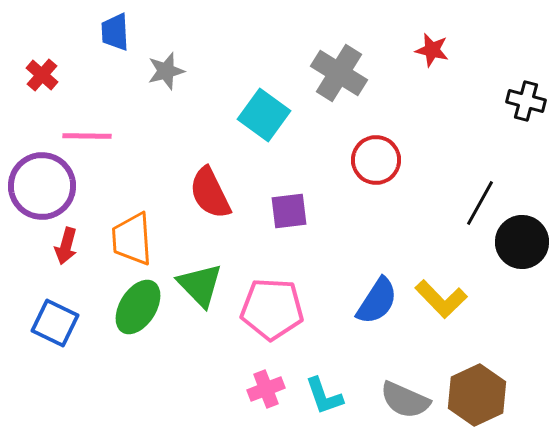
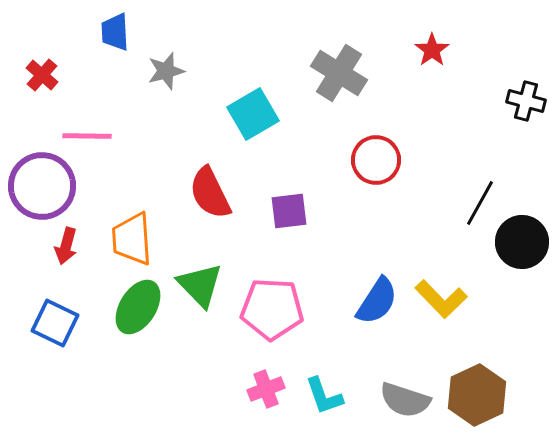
red star: rotated 24 degrees clockwise
cyan square: moved 11 px left, 1 px up; rotated 24 degrees clockwise
gray semicircle: rotated 6 degrees counterclockwise
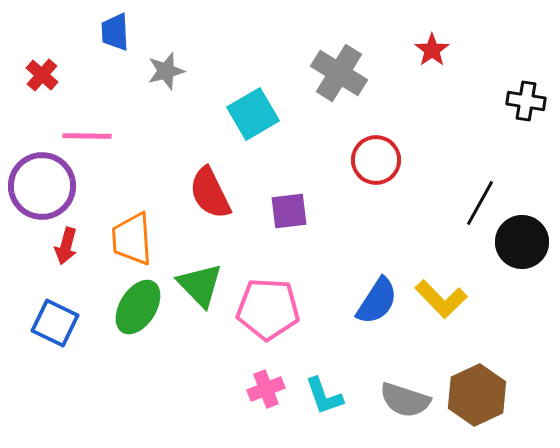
black cross: rotated 6 degrees counterclockwise
pink pentagon: moved 4 px left
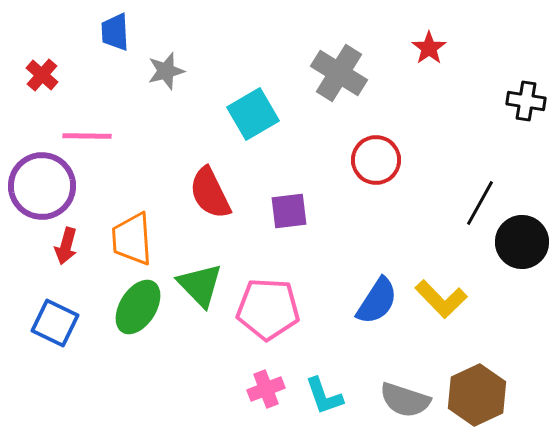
red star: moved 3 px left, 2 px up
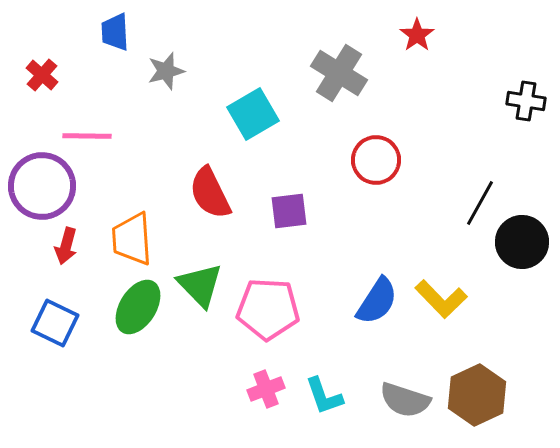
red star: moved 12 px left, 13 px up
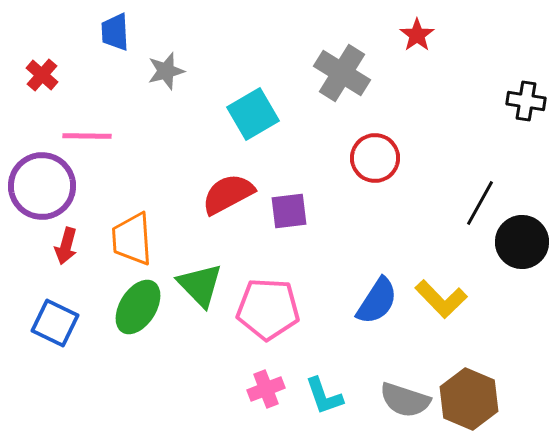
gray cross: moved 3 px right
red circle: moved 1 px left, 2 px up
red semicircle: moved 18 px right, 1 px down; rotated 88 degrees clockwise
brown hexagon: moved 8 px left, 4 px down; rotated 12 degrees counterclockwise
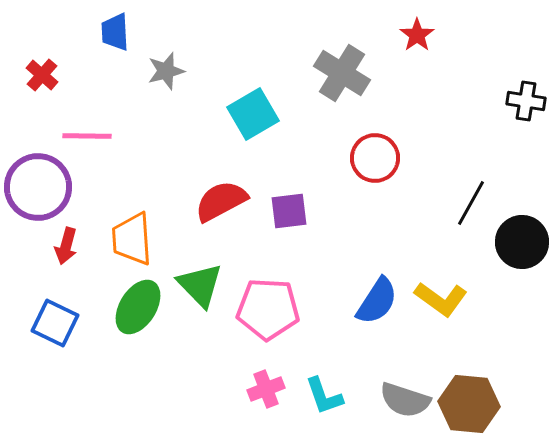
purple circle: moved 4 px left, 1 px down
red semicircle: moved 7 px left, 7 px down
black line: moved 9 px left
yellow L-shape: rotated 10 degrees counterclockwise
brown hexagon: moved 5 px down; rotated 18 degrees counterclockwise
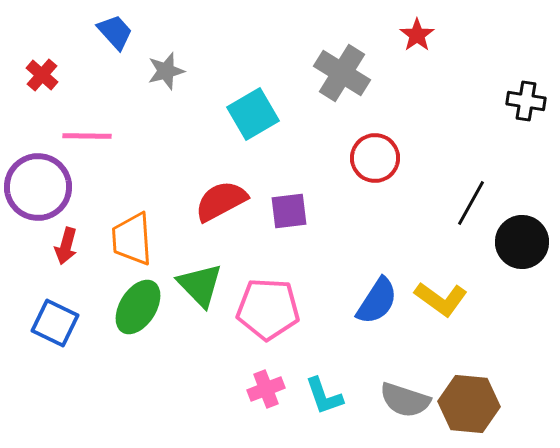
blue trapezoid: rotated 141 degrees clockwise
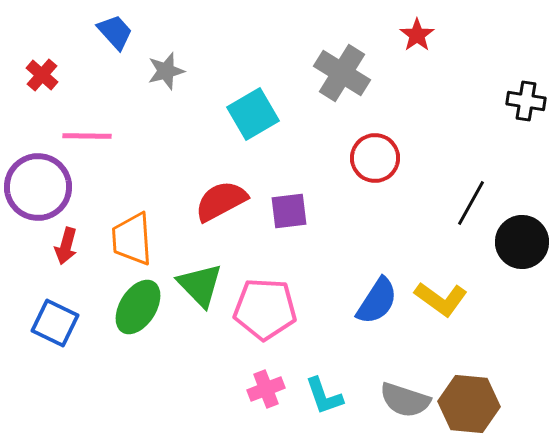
pink pentagon: moved 3 px left
